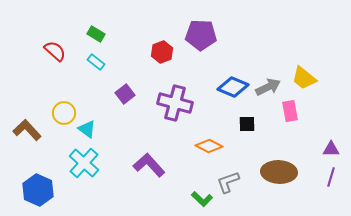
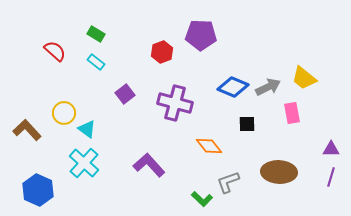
pink rectangle: moved 2 px right, 2 px down
orange diamond: rotated 24 degrees clockwise
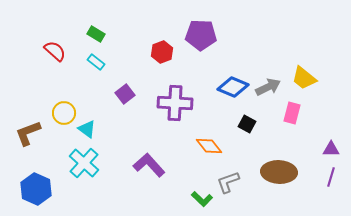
purple cross: rotated 12 degrees counterclockwise
pink rectangle: rotated 25 degrees clockwise
black square: rotated 30 degrees clockwise
brown L-shape: moved 1 px right, 3 px down; rotated 68 degrees counterclockwise
blue hexagon: moved 2 px left, 1 px up
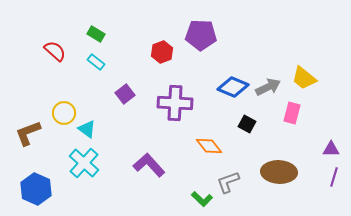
purple line: moved 3 px right
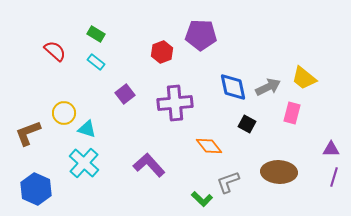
blue diamond: rotated 56 degrees clockwise
purple cross: rotated 8 degrees counterclockwise
cyan triangle: rotated 18 degrees counterclockwise
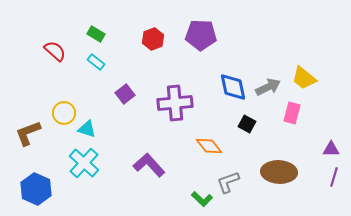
red hexagon: moved 9 px left, 13 px up
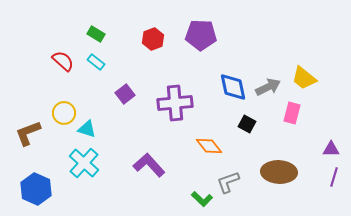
red semicircle: moved 8 px right, 10 px down
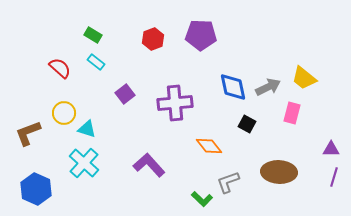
green rectangle: moved 3 px left, 1 px down
red semicircle: moved 3 px left, 7 px down
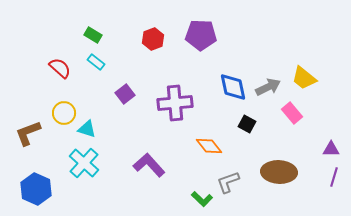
pink rectangle: rotated 55 degrees counterclockwise
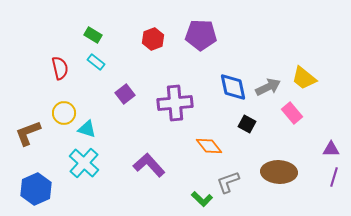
red semicircle: rotated 35 degrees clockwise
blue hexagon: rotated 12 degrees clockwise
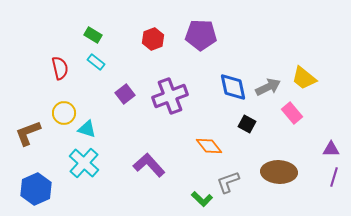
purple cross: moved 5 px left, 7 px up; rotated 16 degrees counterclockwise
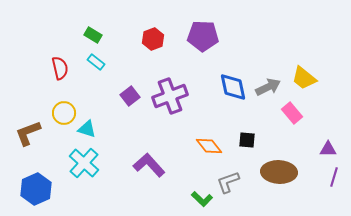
purple pentagon: moved 2 px right, 1 px down
purple square: moved 5 px right, 2 px down
black square: moved 16 px down; rotated 24 degrees counterclockwise
purple triangle: moved 3 px left
